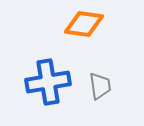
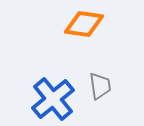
blue cross: moved 5 px right, 17 px down; rotated 30 degrees counterclockwise
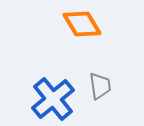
orange diamond: moved 2 px left; rotated 51 degrees clockwise
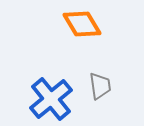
blue cross: moved 2 px left
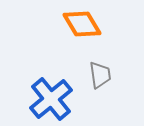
gray trapezoid: moved 11 px up
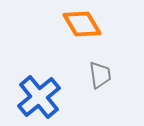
blue cross: moved 12 px left, 2 px up
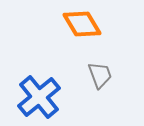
gray trapezoid: rotated 12 degrees counterclockwise
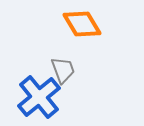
gray trapezoid: moved 37 px left, 5 px up
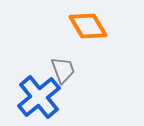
orange diamond: moved 6 px right, 2 px down
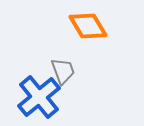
gray trapezoid: moved 1 px down
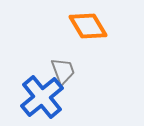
blue cross: moved 3 px right
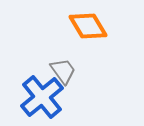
gray trapezoid: rotated 16 degrees counterclockwise
